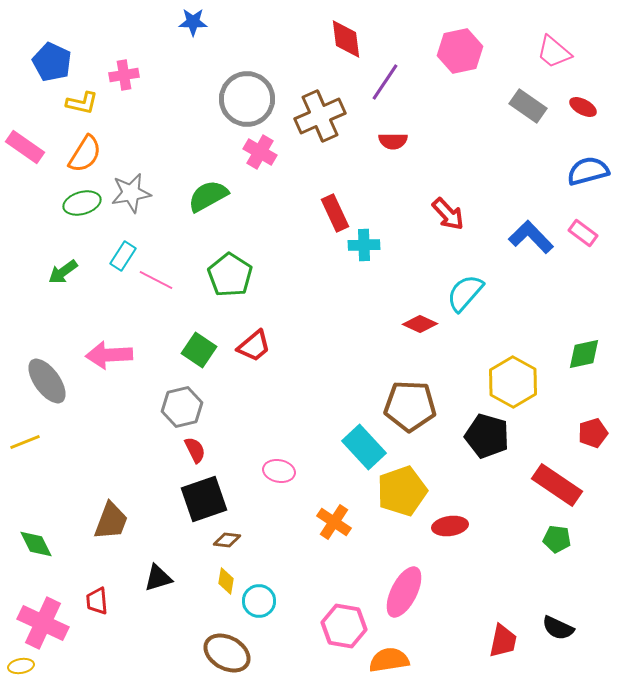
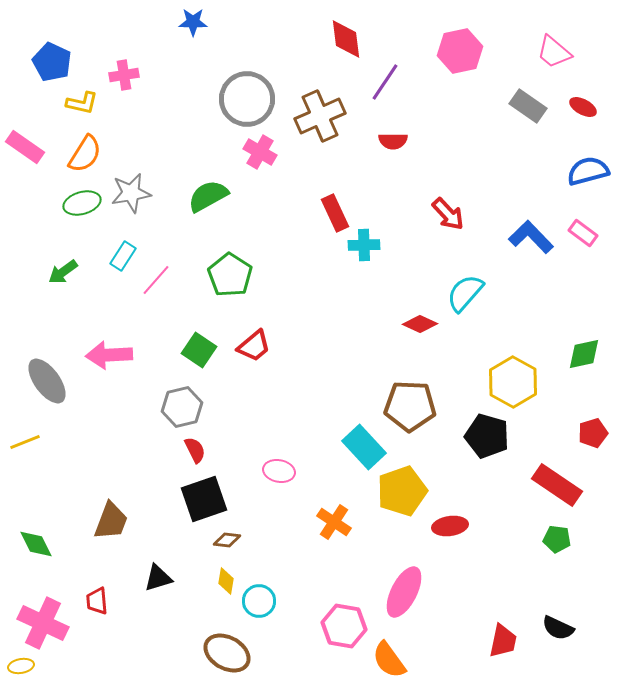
pink line at (156, 280): rotated 76 degrees counterclockwise
orange semicircle at (389, 660): rotated 117 degrees counterclockwise
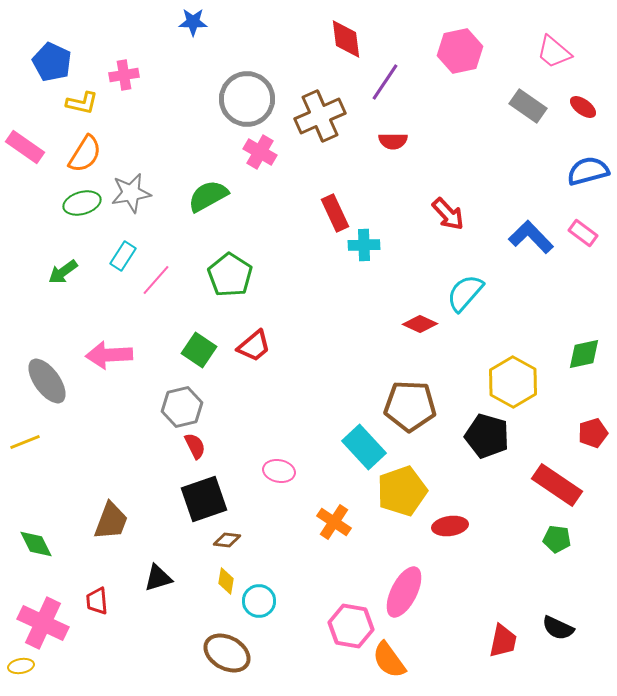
red ellipse at (583, 107): rotated 8 degrees clockwise
red semicircle at (195, 450): moved 4 px up
pink hexagon at (344, 626): moved 7 px right
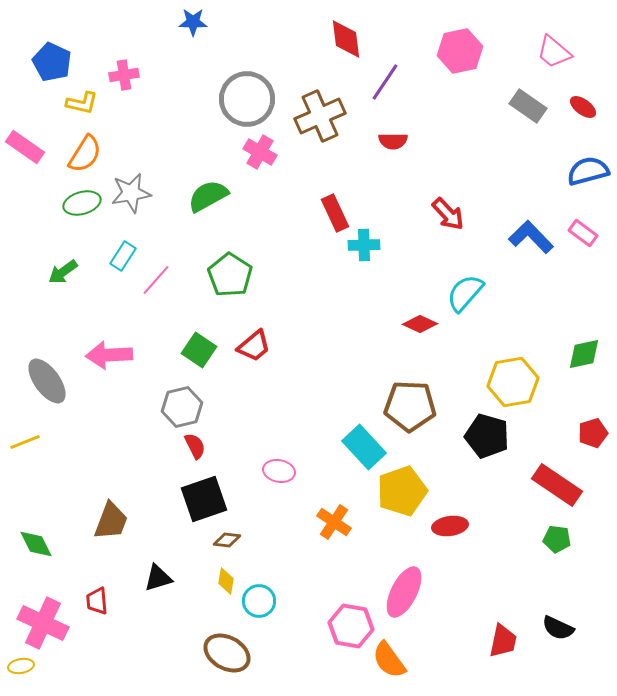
yellow hexagon at (513, 382): rotated 21 degrees clockwise
